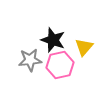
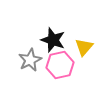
gray star: rotated 20 degrees counterclockwise
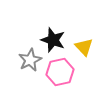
yellow triangle: rotated 24 degrees counterclockwise
pink hexagon: moved 7 px down
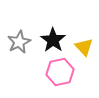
black star: rotated 15 degrees clockwise
gray star: moved 11 px left, 18 px up
